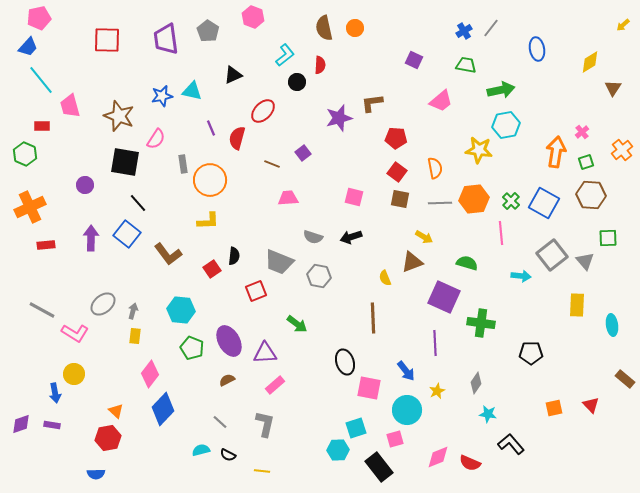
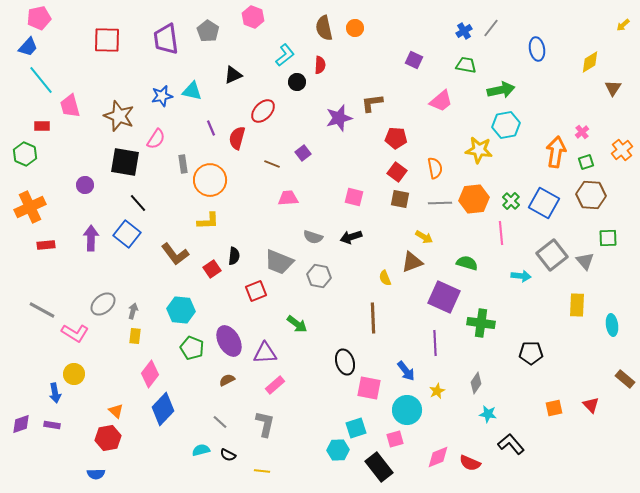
brown L-shape at (168, 254): moved 7 px right
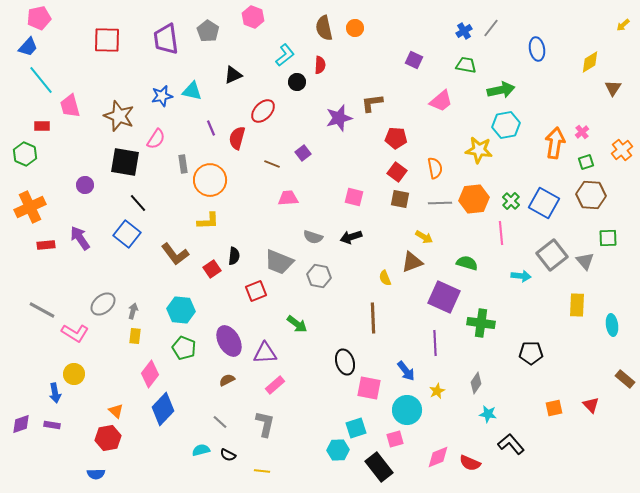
orange arrow at (556, 152): moved 1 px left, 9 px up
purple arrow at (91, 238): moved 11 px left; rotated 35 degrees counterclockwise
green pentagon at (192, 348): moved 8 px left
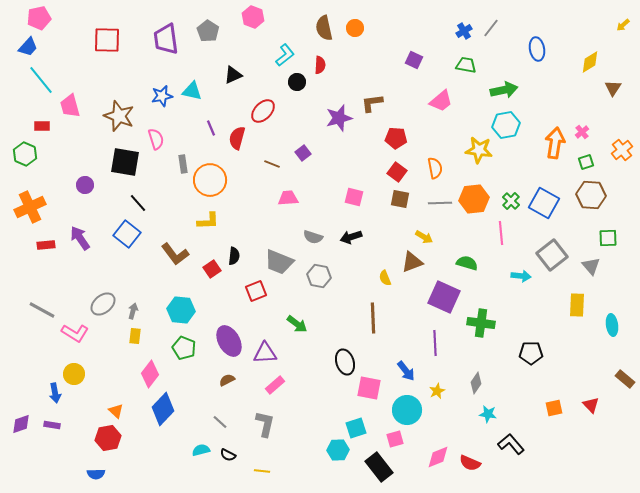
green arrow at (501, 90): moved 3 px right
pink semicircle at (156, 139): rotated 50 degrees counterclockwise
gray triangle at (585, 261): moved 6 px right, 5 px down
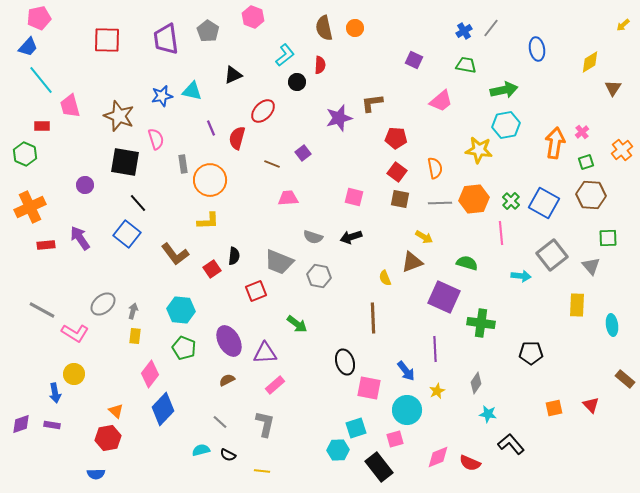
purple line at (435, 343): moved 6 px down
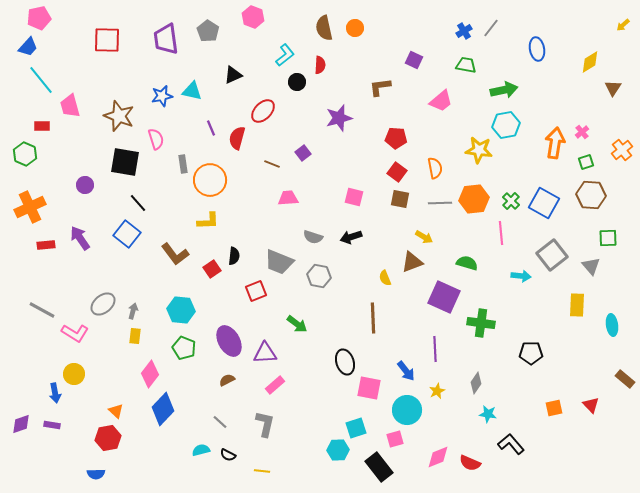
brown L-shape at (372, 103): moved 8 px right, 16 px up
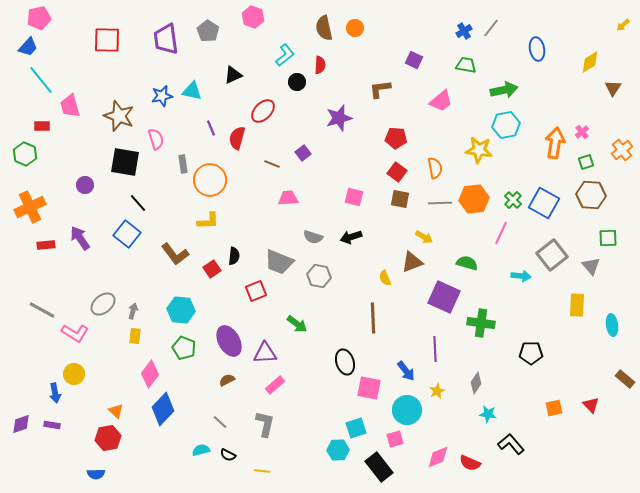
brown L-shape at (380, 87): moved 2 px down
green cross at (511, 201): moved 2 px right, 1 px up
pink line at (501, 233): rotated 30 degrees clockwise
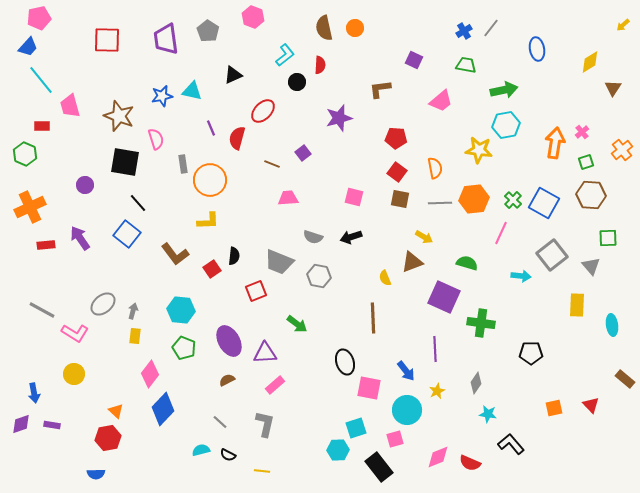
blue arrow at (55, 393): moved 21 px left
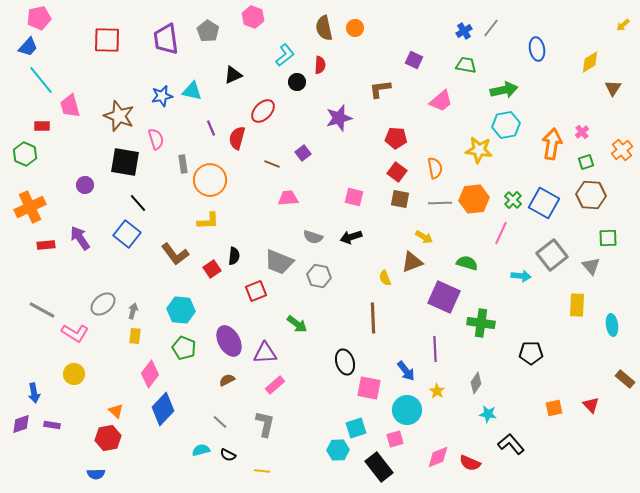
orange arrow at (555, 143): moved 3 px left, 1 px down
yellow star at (437, 391): rotated 14 degrees counterclockwise
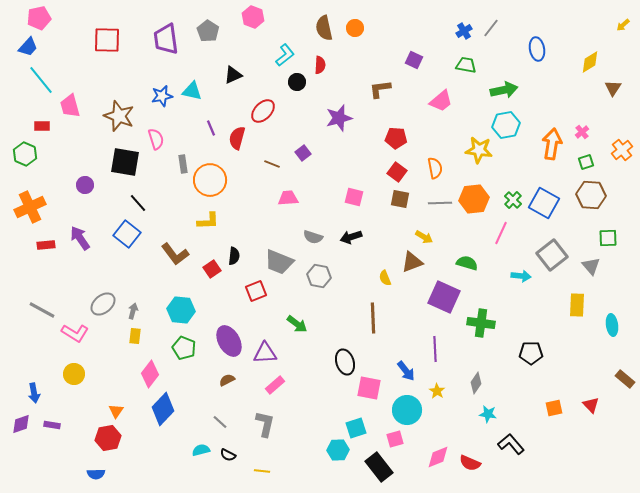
orange triangle at (116, 411): rotated 21 degrees clockwise
